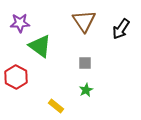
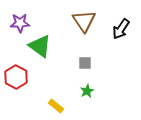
green star: moved 1 px right, 1 px down
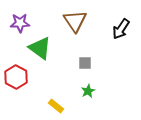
brown triangle: moved 9 px left
green triangle: moved 2 px down
green star: moved 1 px right
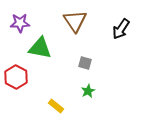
green triangle: rotated 25 degrees counterclockwise
gray square: rotated 16 degrees clockwise
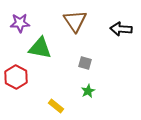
black arrow: rotated 60 degrees clockwise
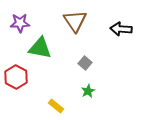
gray square: rotated 24 degrees clockwise
